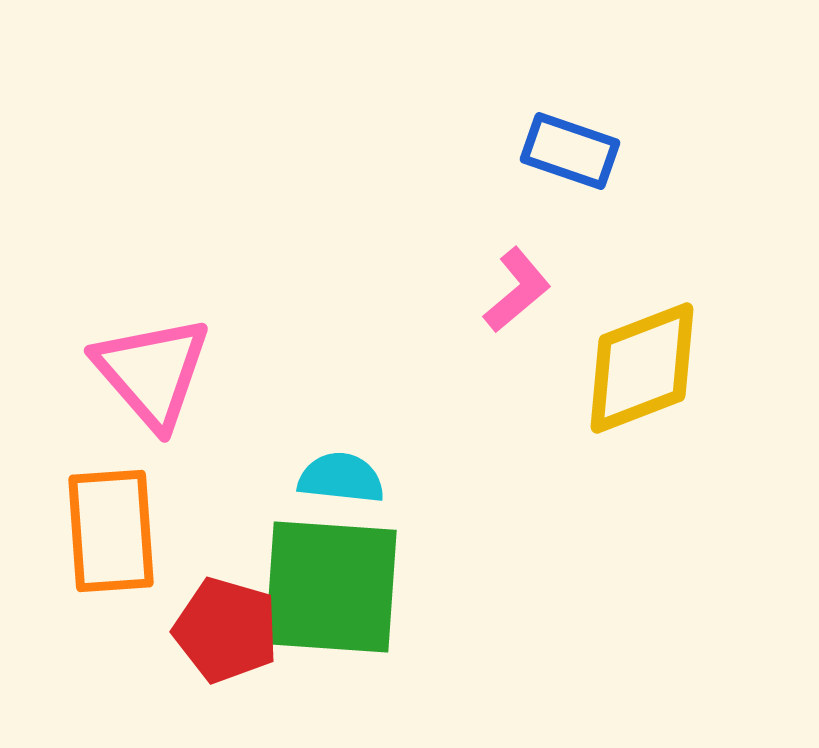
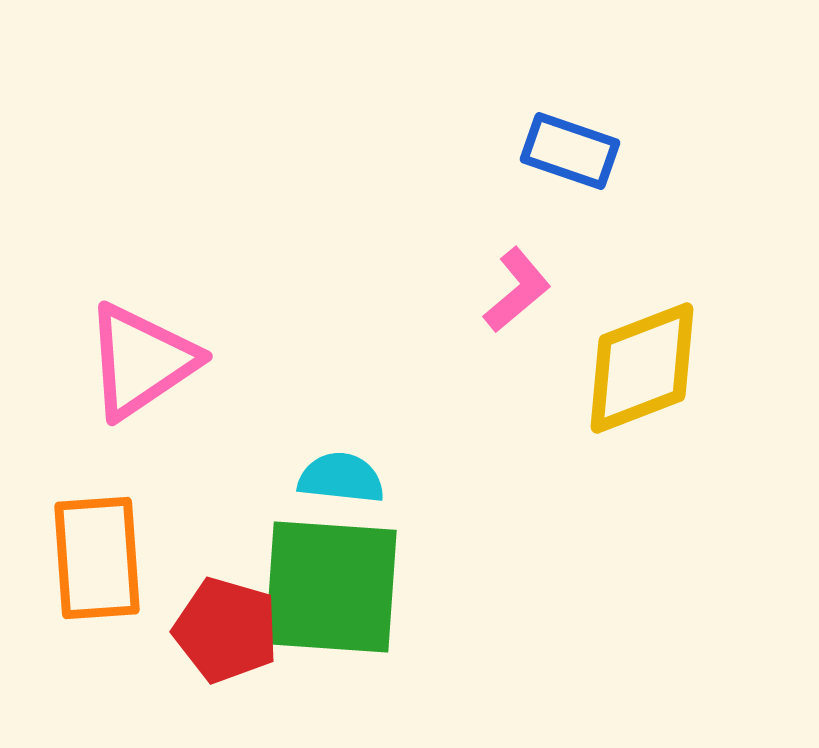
pink triangle: moved 11 px left, 11 px up; rotated 37 degrees clockwise
orange rectangle: moved 14 px left, 27 px down
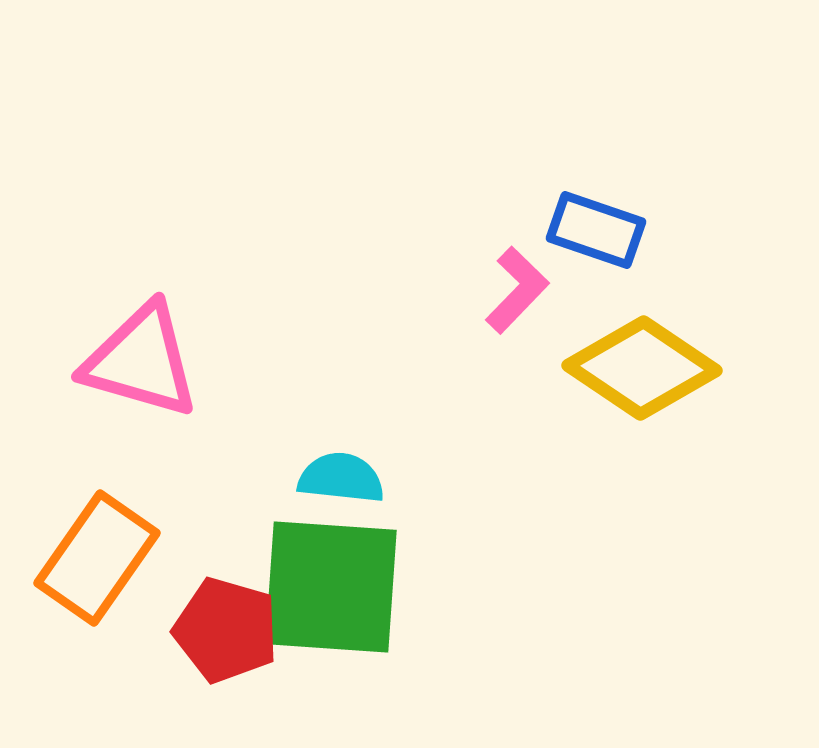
blue rectangle: moved 26 px right, 79 px down
pink L-shape: rotated 6 degrees counterclockwise
pink triangle: rotated 50 degrees clockwise
yellow diamond: rotated 55 degrees clockwise
orange rectangle: rotated 39 degrees clockwise
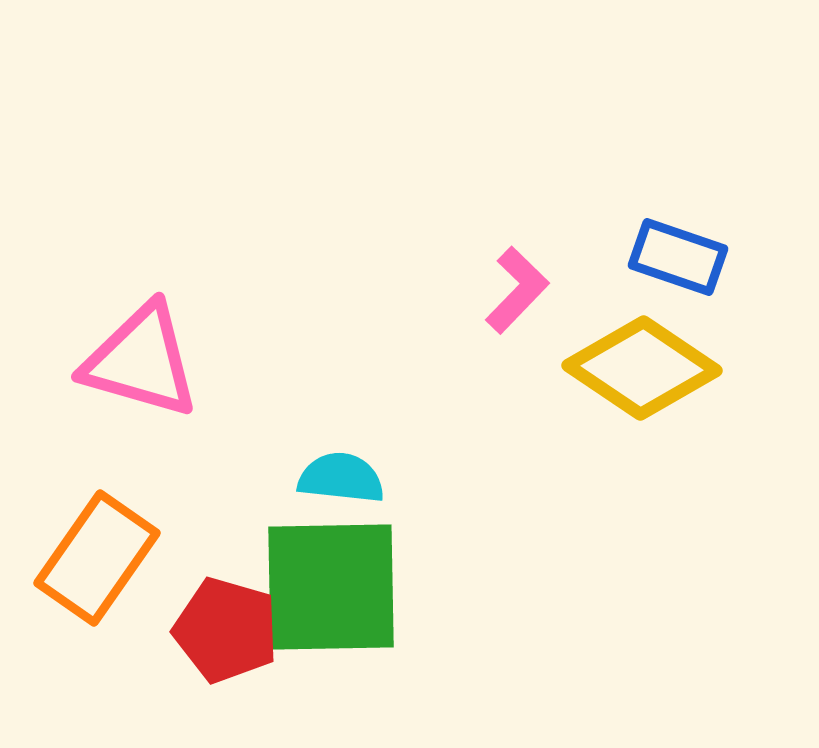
blue rectangle: moved 82 px right, 27 px down
green square: rotated 5 degrees counterclockwise
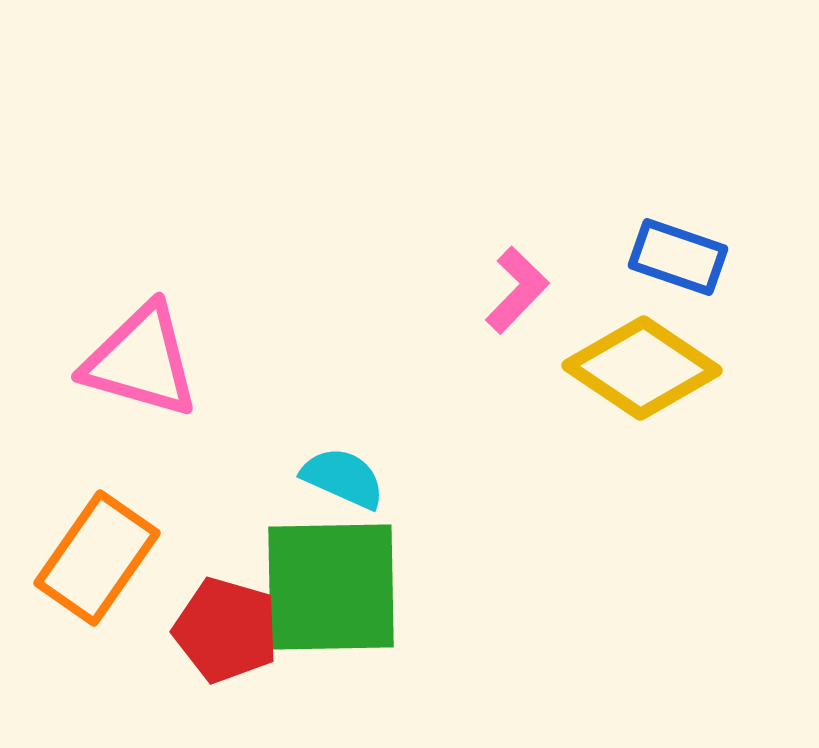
cyan semicircle: moved 2 px right; rotated 18 degrees clockwise
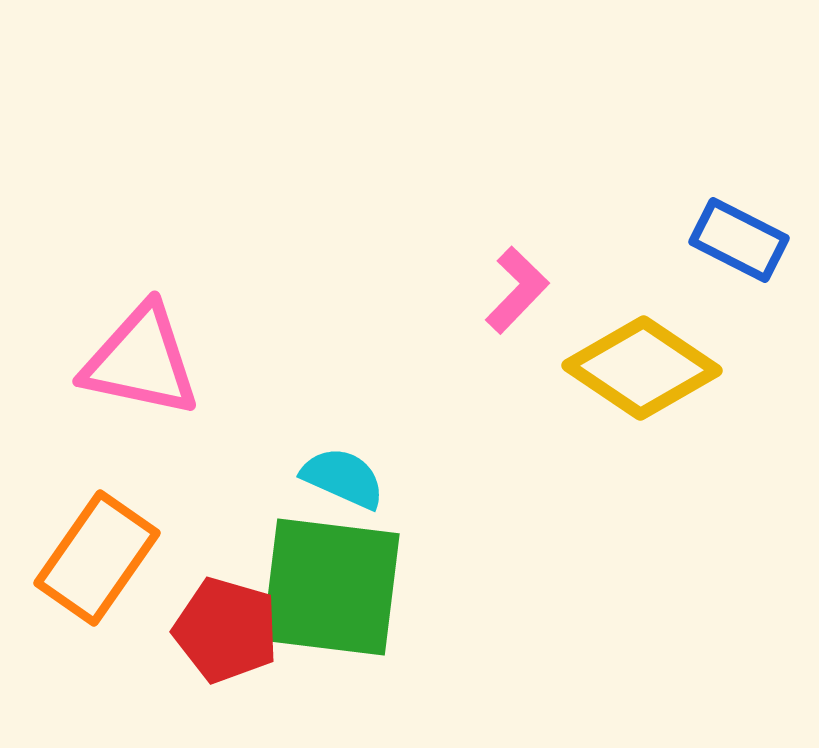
blue rectangle: moved 61 px right, 17 px up; rotated 8 degrees clockwise
pink triangle: rotated 4 degrees counterclockwise
green square: rotated 8 degrees clockwise
